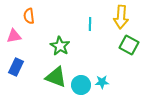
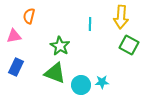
orange semicircle: rotated 21 degrees clockwise
green triangle: moved 1 px left, 4 px up
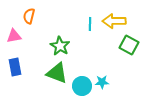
yellow arrow: moved 7 px left, 4 px down; rotated 85 degrees clockwise
blue rectangle: moved 1 px left; rotated 36 degrees counterclockwise
green triangle: moved 2 px right
cyan circle: moved 1 px right, 1 px down
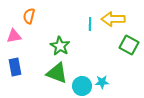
yellow arrow: moved 1 px left, 2 px up
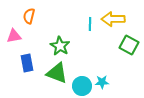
blue rectangle: moved 12 px right, 4 px up
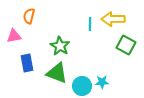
green square: moved 3 px left
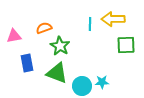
orange semicircle: moved 15 px right, 12 px down; rotated 56 degrees clockwise
green square: rotated 30 degrees counterclockwise
